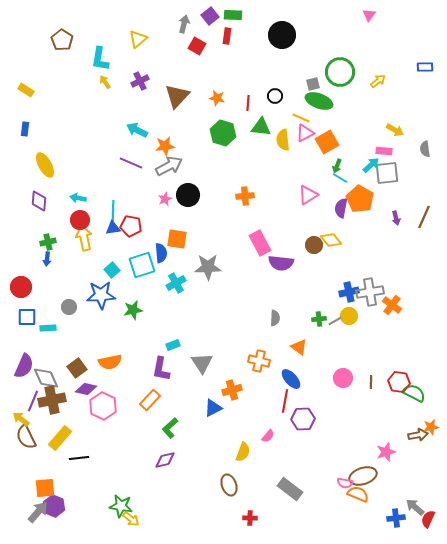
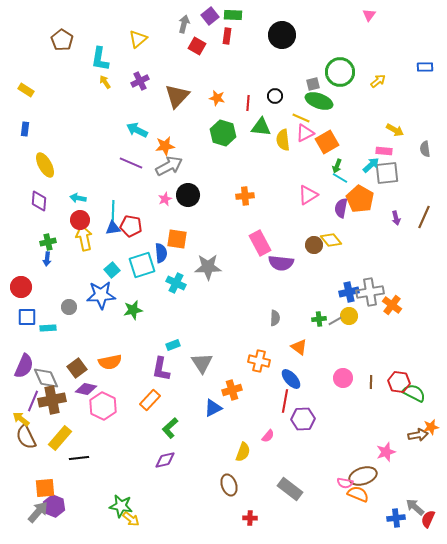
cyan cross at (176, 283): rotated 36 degrees counterclockwise
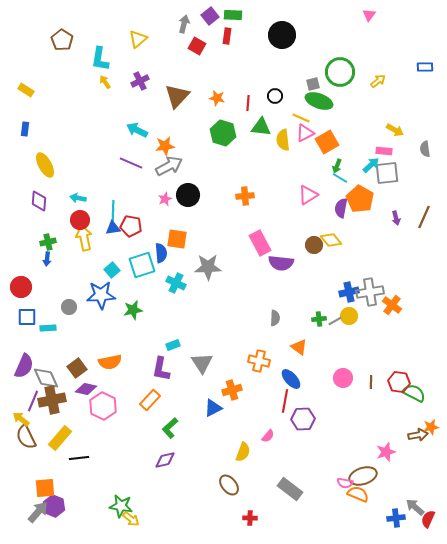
brown ellipse at (229, 485): rotated 20 degrees counterclockwise
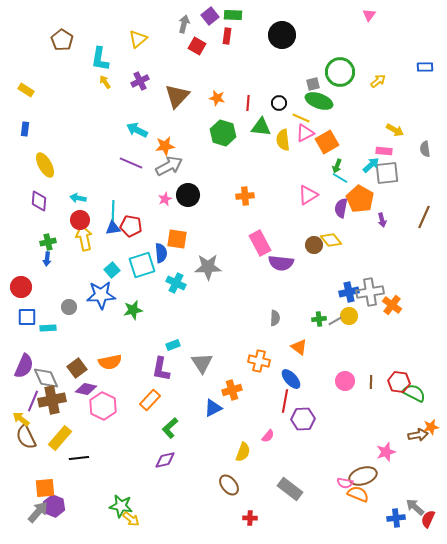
black circle at (275, 96): moved 4 px right, 7 px down
purple arrow at (396, 218): moved 14 px left, 2 px down
pink circle at (343, 378): moved 2 px right, 3 px down
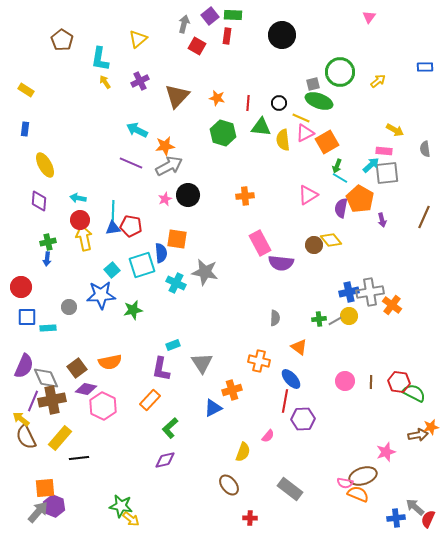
pink triangle at (369, 15): moved 2 px down
gray star at (208, 267): moved 3 px left, 5 px down; rotated 12 degrees clockwise
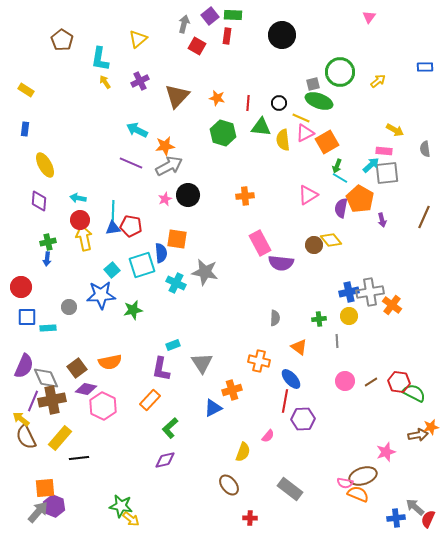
gray line at (335, 321): moved 2 px right, 20 px down; rotated 64 degrees counterclockwise
brown line at (371, 382): rotated 56 degrees clockwise
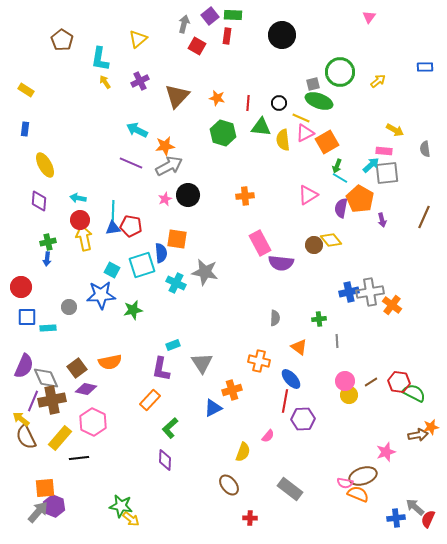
cyan square at (112, 270): rotated 21 degrees counterclockwise
yellow circle at (349, 316): moved 79 px down
pink hexagon at (103, 406): moved 10 px left, 16 px down
purple diamond at (165, 460): rotated 75 degrees counterclockwise
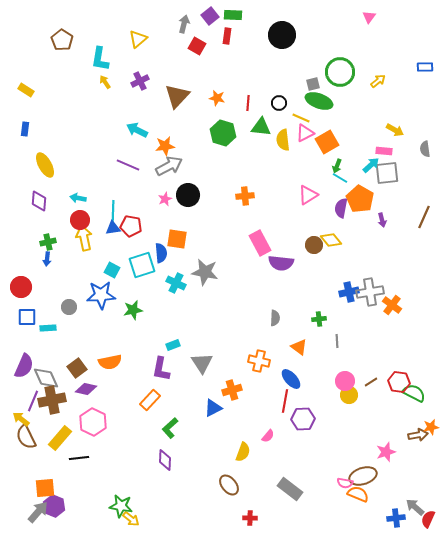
purple line at (131, 163): moved 3 px left, 2 px down
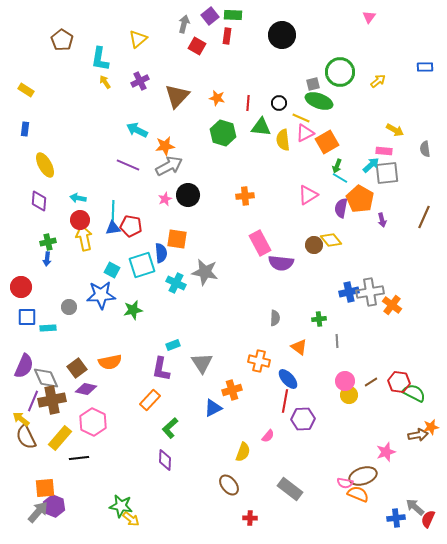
blue ellipse at (291, 379): moved 3 px left
